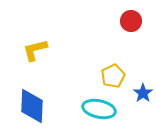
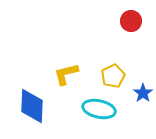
yellow L-shape: moved 31 px right, 24 px down
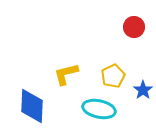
red circle: moved 3 px right, 6 px down
blue star: moved 3 px up
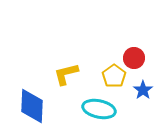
red circle: moved 31 px down
yellow pentagon: moved 1 px right; rotated 10 degrees counterclockwise
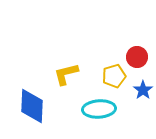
red circle: moved 3 px right, 1 px up
yellow pentagon: rotated 20 degrees clockwise
cyan ellipse: rotated 16 degrees counterclockwise
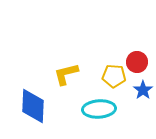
red circle: moved 5 px down
yellow pentagon: rotated 20 degrees clockwise
blue diamond: moved 1 px right
